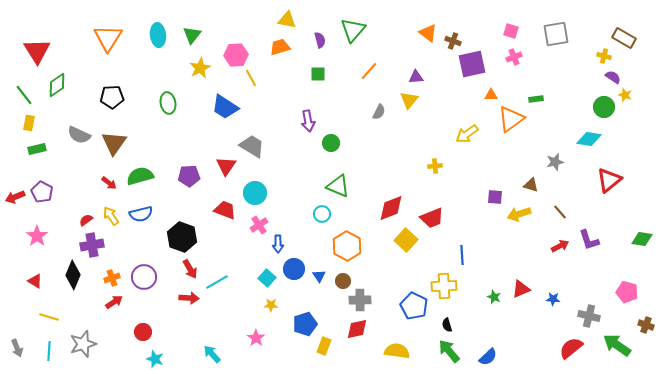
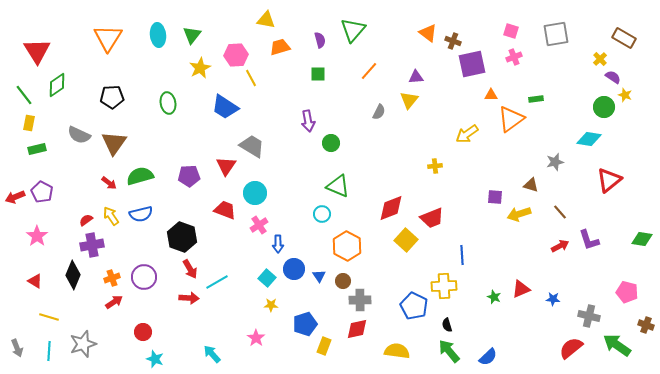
yellow triangle at (287, 20): moved 21 px left
yellow cross at (604, 56): moved 4 px left, 3 px down; rotated 32 degrees clockwise
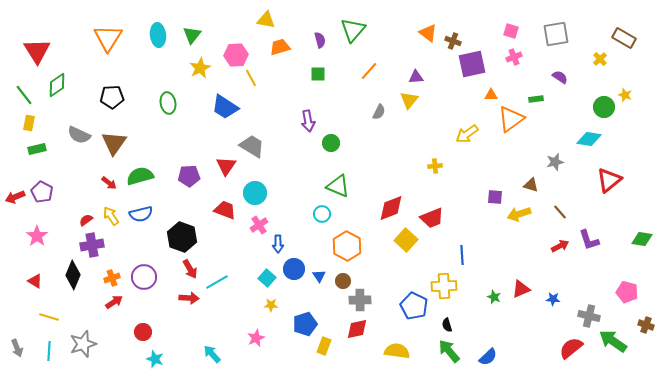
purple semicircle at (613, 77): moved 53 px left
pink star at (256, 338): rotated 12 degrees clockwise
green arrow at (617, 345): moved 4 px left, 4 px up
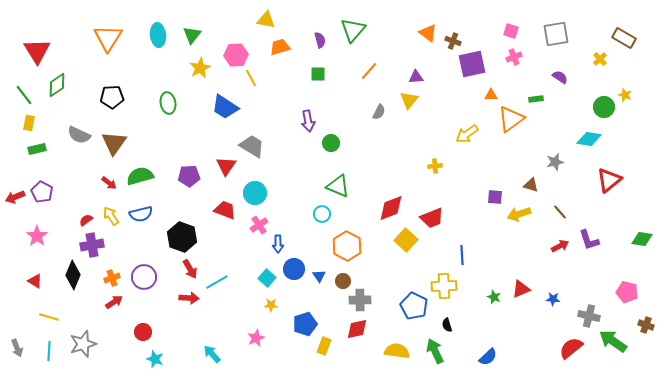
green arrow at (449, 351): moved 14 px left; rotated 15 degrees clockwise
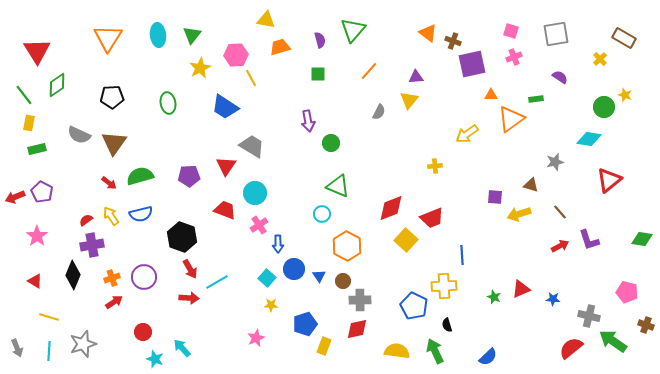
cyan arrow at (212, 354): moved 30 px left, 6 px up
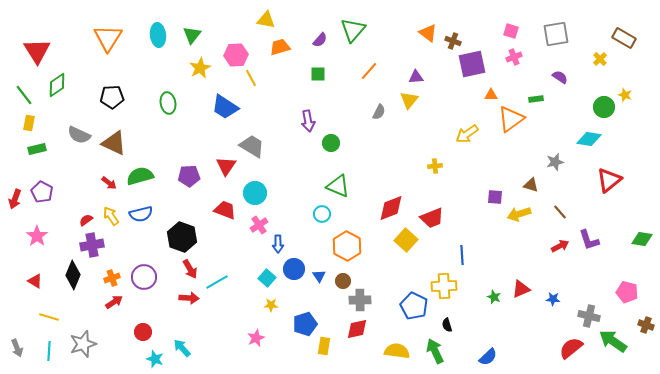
purple semicircle at (320, 40): rotated 56 degrees clockwise
brown triangle at (114, 143): rotated 40 degrees counterclockwise
red arrow at (15, 197): moved 2 px down; rotated 48 degrees counterclockwise
yellow rectangle at (324, 346): rotated 12 degrees counterclockwise
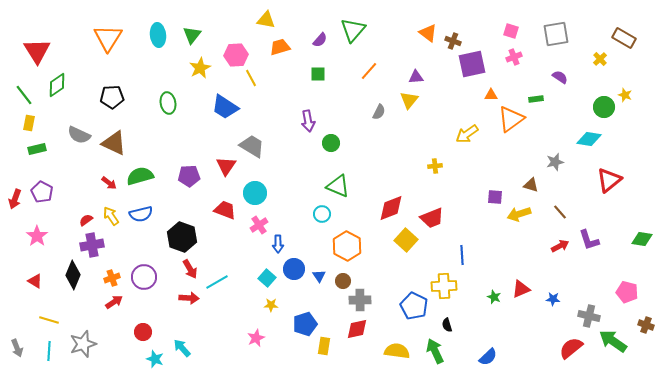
yellow line at (49, 317): moved 3 px down
